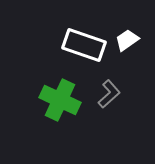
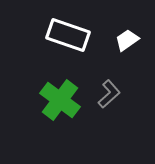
white rectangle: moved 16 px left, 10 px up
green cross: rotated 12 degrees clockwise
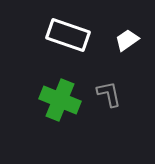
gray L-shape: rotated 60 degrees counterclockwise
green cross: rotated 15 degrees counterclockwise
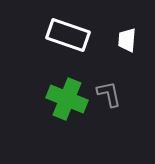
white trapezoid: rotated 50 degrees counterclockwise
green cross: moved 7 px right, 1 px up
